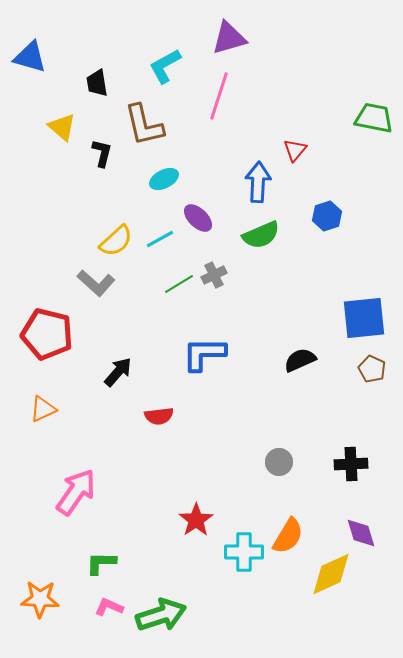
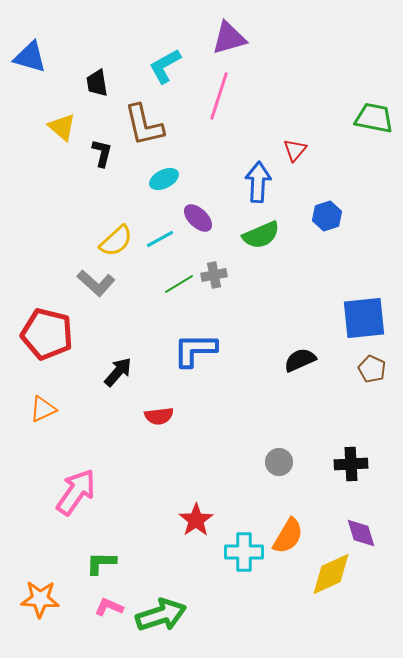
gray cross: rotated 15 degrees clockwise
blue L-shape: moved 9 px left, 4 px up
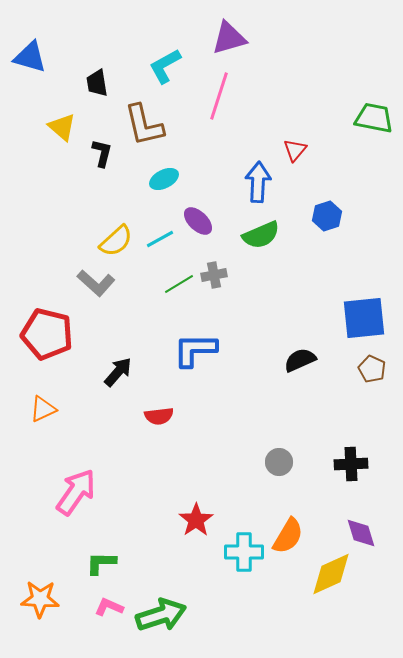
purple ellipse: moved 3 px down
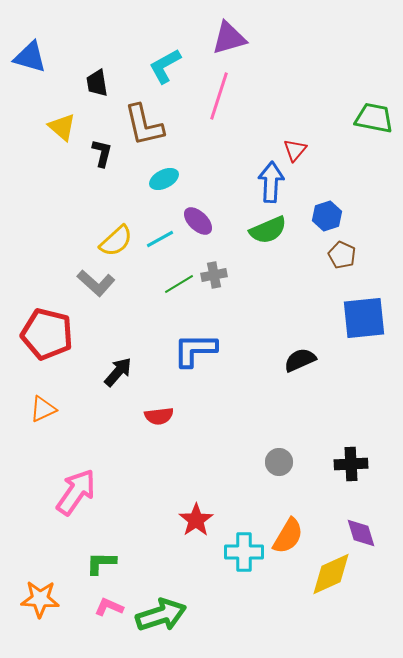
blue arrow: moved 13 px right
green semicircle: moved 7 px right, 5 px up
brown pentagon: moved 30 px left, 114 px up
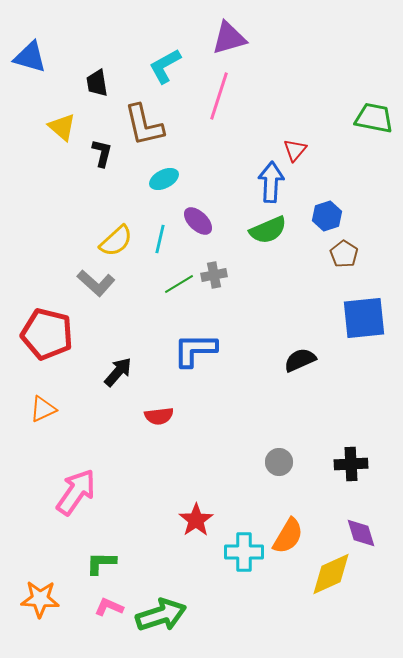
cyan line: rotated 48 degrees counterclockwise
brown pentagon: moved 2 px right, 1 px up; rotated 8 degrees clockwise
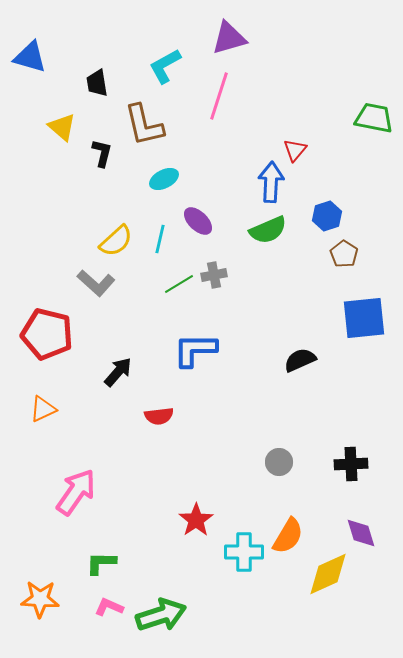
yellow diamond: moved 3 px left
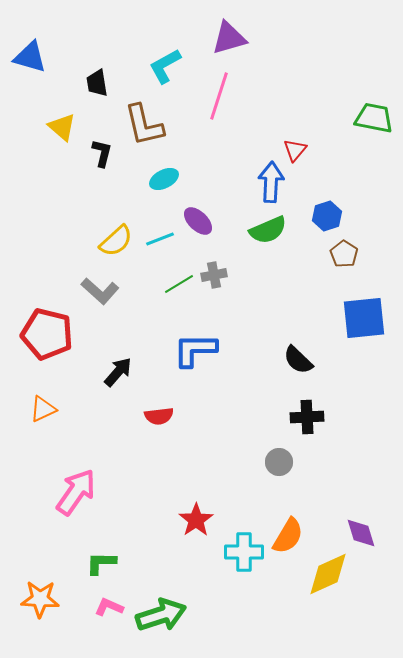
cyan line: rotated 56 degrees clockwise
gray L-shape: moved 4 px right, 8 px down
black semicircle: moved 2 px left; rotated 112 degrees counterclockwise
black cross: moved 44 px left, 47 px up
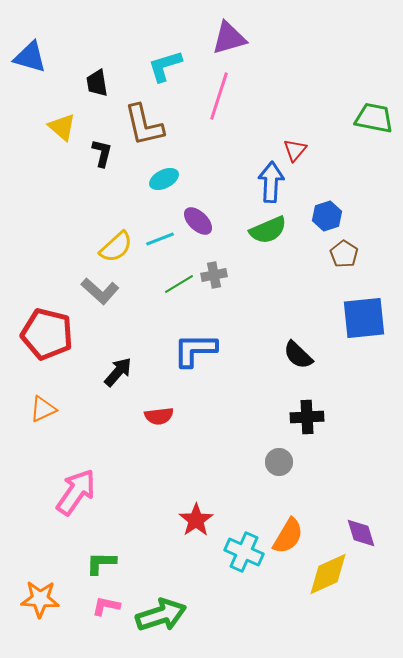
cyan L-shape: rotated 12 degrees clockwise
yellow semicircle: moved 6 px down
black semicircle: moved 5 px up
cyan cross: rotated 24 degrees clockwise
pink L-shape: moved 3 px left, 1 px up; rotated 12 degrees counterclockwise
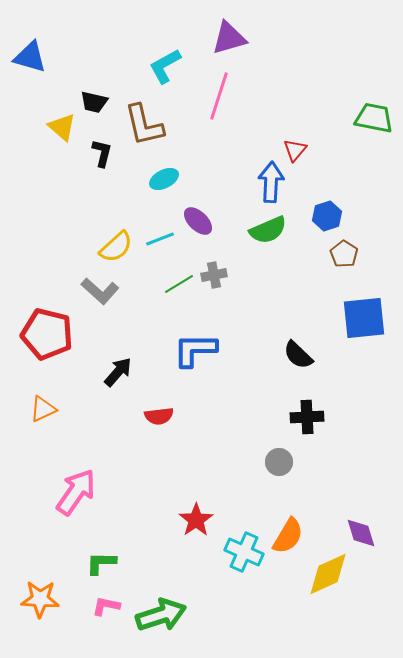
cyan L-shape: rotated 12 degrees counterclockwise
black trapezoid: moved 3 px left, 19 px down; rotated 68 degrees counterclockwise
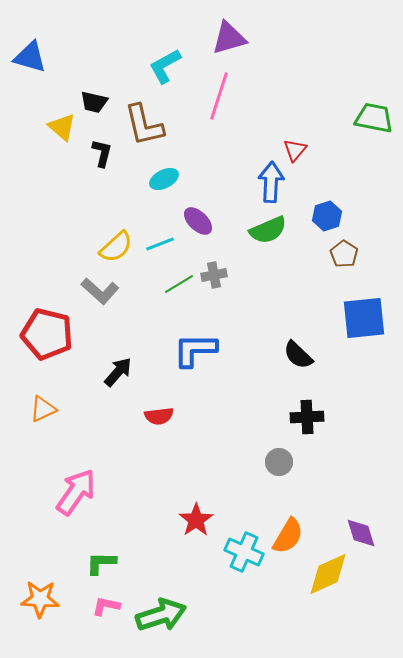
cyan line: moved 5 px down
